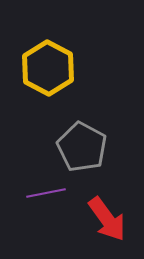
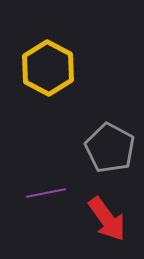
gray pentagon: moved 28 px right, 1 px down
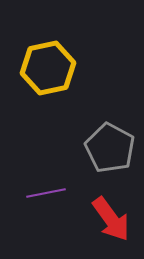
yellow hexagon: rotated 20 degrees clockwise
red arrow: moved 4 px right
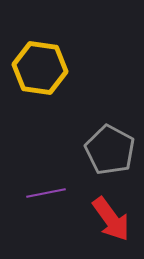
yellow hexagon: moved 8 px left; rotated 20 degrees clockwise
gray pentagon: moved 2 px down
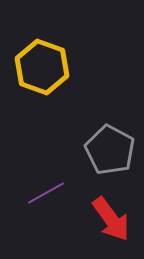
yellow hexagon: moved 2 px right, 1 px up; rotated 12 degrees clockwise
purple line: rotated 18 degrees counterclockwise
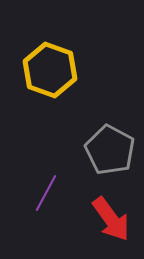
yellow hexagon: moved 8 px right, 3 px down
purple line: rotated 33 degrees counterclockwise
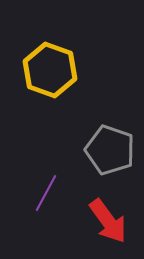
gray pentagon: rotated 9 degrees counterclockwise
red arrow: moved 3 px left, 2 px down
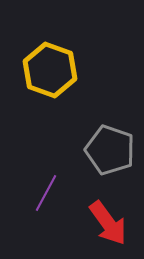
red arrow: moved 2 px down
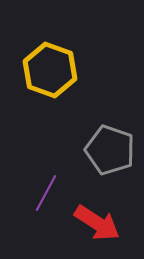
red arrow: moved 11 px left; rotated 21 degrees counterclockwise
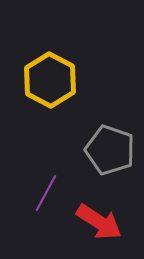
yellow hexagon: moved 10 px down; rotated 8 degrees clockwise
red arrow: moved 2 px right, 1 px up
